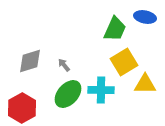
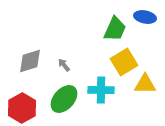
green ellipse: moved 4 px left, 5 px down
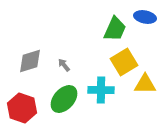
red hexagon: rotated 12 degrees counterclockwise
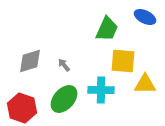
blue ellipse: rotated 15 degrees clockwise
green trapezoid: moved 8 px left
yellow square: moved 1 px left, 1 px up; rotated 36 degrees clockwise
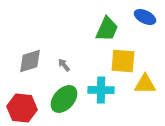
red hexagon: rotated 12 degrees counterclockwise
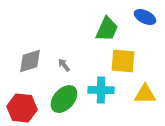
yellow triangle: moved 10 px down
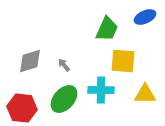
blue ellipse: rotated 50 degrees counterclockwise
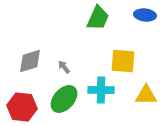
blue ellipse: moved 2 px up; rotated 30 degrees clockwise
green trapezoid: moved 9 px left, 11 px up
gray arrow: moved 2 px down
yellow triangle: moved 1 px right, 1 px down
red hexagon: moved 1 px up
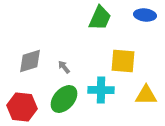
green trapezoid: moved 2 px right
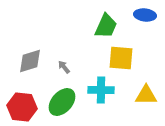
green trapezoid: moved 6 px right, 8 px down
yellow square: moved 2 px left, 3 px up
green ellipse: moved 2 px left, 3 px down
